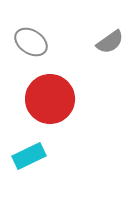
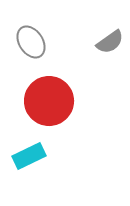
gray ellipse: rotated 24 degrees clockwise
red circle: moved 1 px left, 2 px down
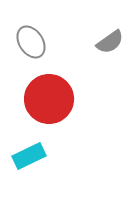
red circle: moved 2 px up
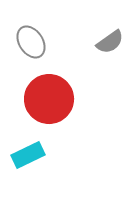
cyan rectangle: moved 1 px left, 1 px up
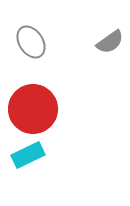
red circle: moved 16 px left, 10 px down
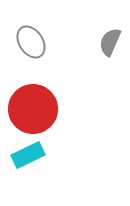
gray semicircle: rotated 148 degrees clockwise
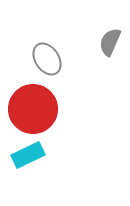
gray ellipse: moved 16 px right, 17 px down
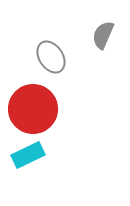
gray semicircle: moved 7 px left, 7 px up
gray ellipse: moved 4 px right, 2 px up
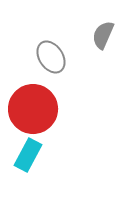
cyan rectangle: rotated 36 degrees counterclockwise
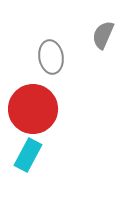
gray ellipse: rotated 24 degrees clockwise
